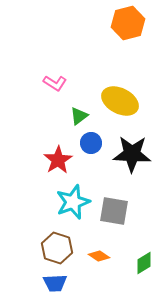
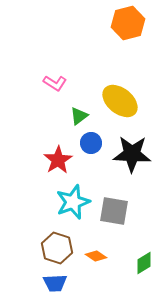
yellow ellipse: rotated 12 degrees clockwise
orange diamond: moved 3 px left
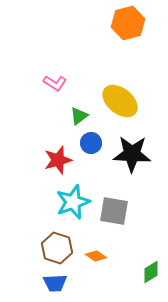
red star: rotated 16 degrees clockwise
green diamond: moved 7 px right, 9 px down
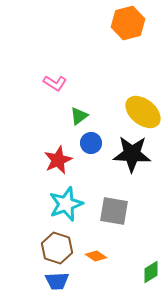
yellow ellipse: moved 23 px right, 11 px down
red star: rotated 8 degrees counterclockwise
cyan star: moved 7 px left, 2 px down
blue trapezoid: moved 2 px right, 2 px up
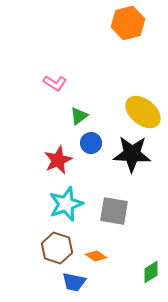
blue trapezoid: moved 17 px right, 1 px down; rotated 15 degrees clockwise
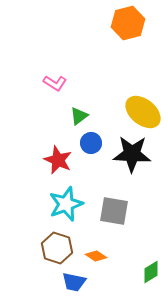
red star: rotated 24 degrees counterclockwise
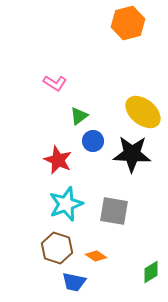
blue circle: moved 2 px right, 2 px up
